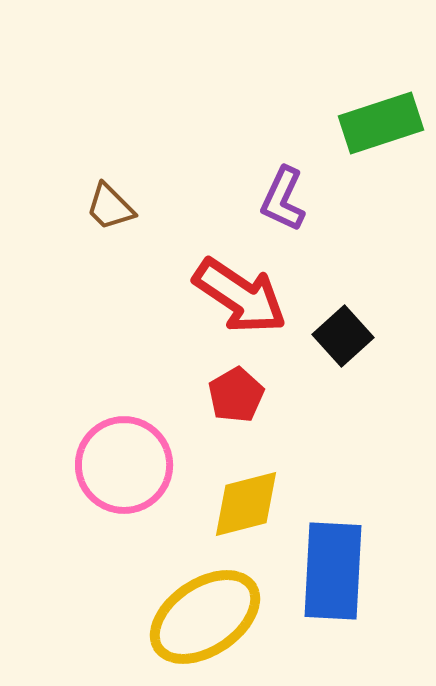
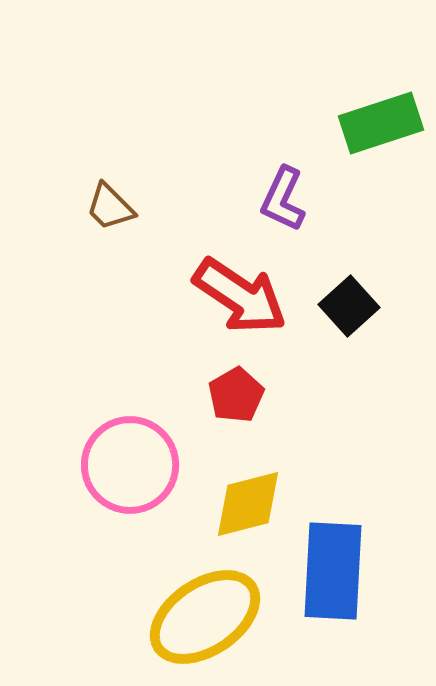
black square: moved 6 px right, 30 px up
pink circle: moved 6 px right
yellow diamond: moved 2 px right
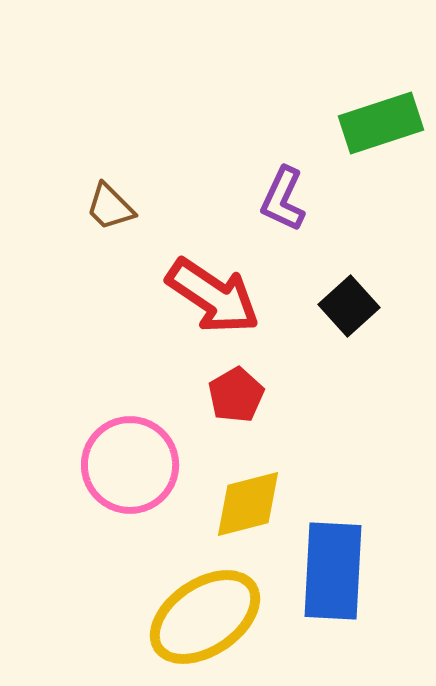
red arrow: moved 27 px left
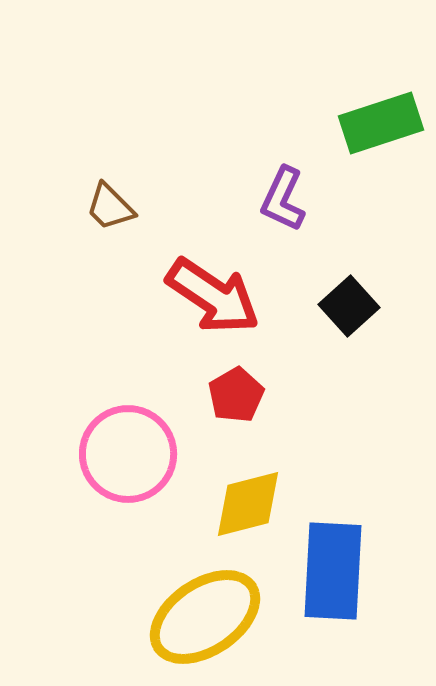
pink circle: moved 2 px left, 11 px up
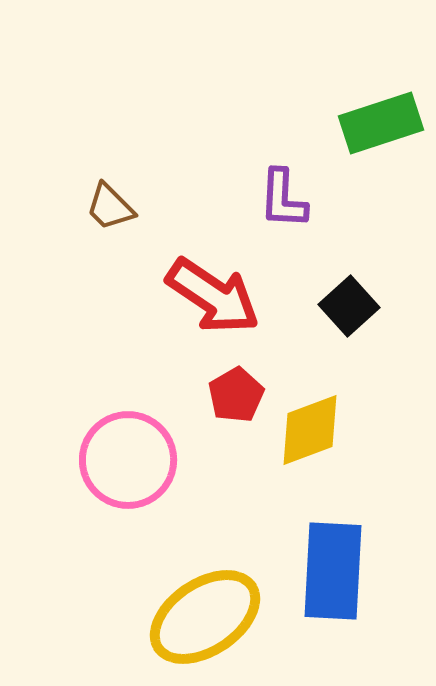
purple L-shape: rotated 22 degrees counterclockwise
pink circle: moved 6 px down
yellow diamond: moved 62 px right, 74 px up; rotated 6 degrees counterclockwise
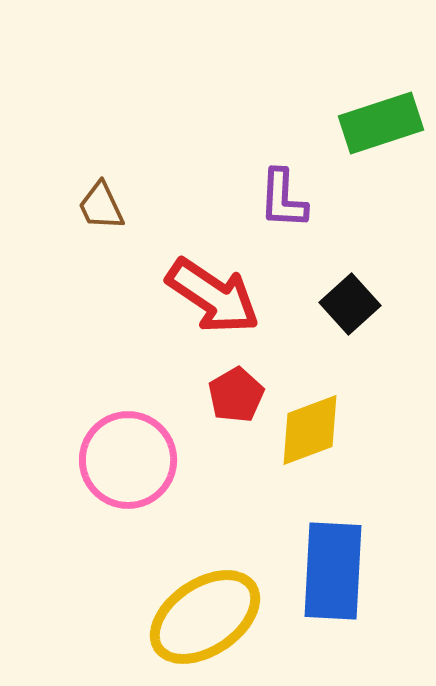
brown trapezoid: moved 9 px left, 1 px up; rotated 20 degrees clockwise
black square: moved 1 px right, 2 px up
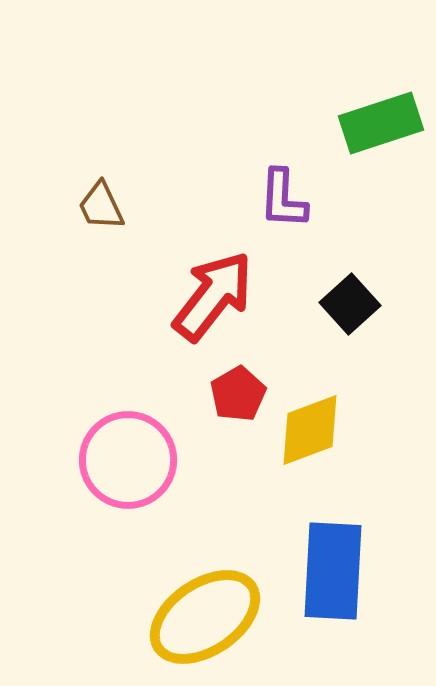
red arrow: rotated 86 degrees counterclockwise
red pentagon: moved 2 px right, 1 px up
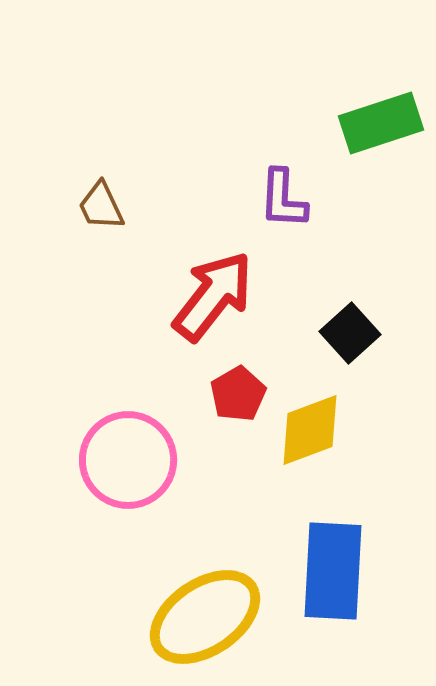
black square: moved 29 px down
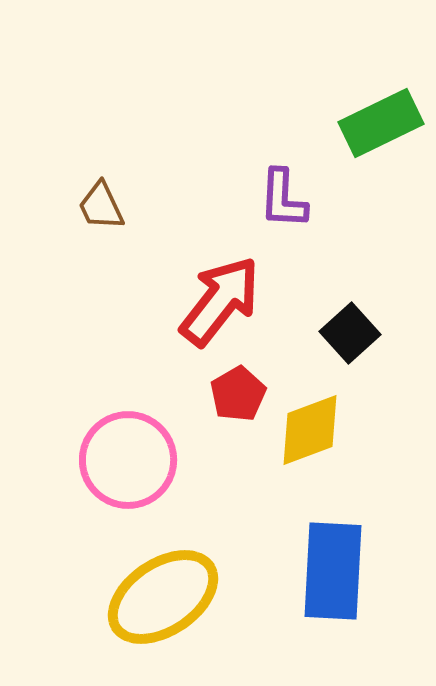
green rectangle: rotated 8 degrees counterclockwise
red arrow: moved 7 px right, 5 px down
yellow ellipse: moved 42 px left, 20 px up
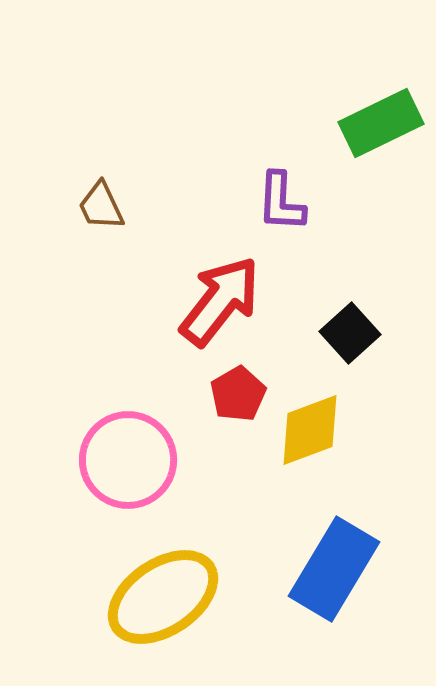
purple L-shape: moved 2 px left, 3 px down
blue rectangle: moved 1 px right, 2 px up; rotated 28 degrees clockwise
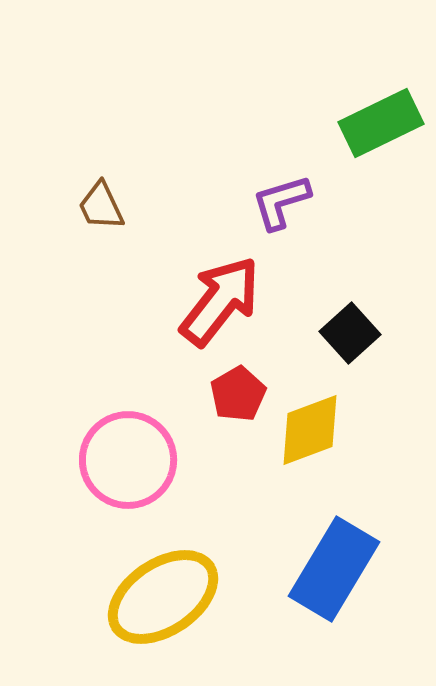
purple L-shape: rotated 70 degrees clockwise
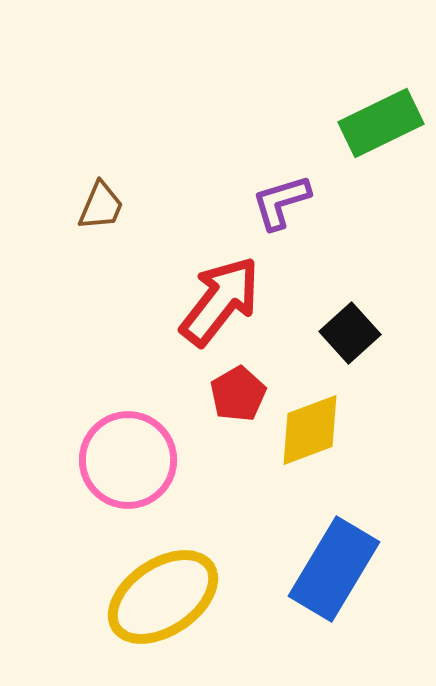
brown trapezoid: rotated 132 degrees counterclockwise
